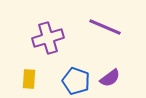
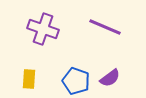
purple cross: moved 5 px left, 9 px up; rotated 36 degrees clockwise
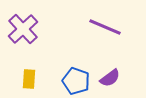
purple cross: moved 20 px left; rotated 28 degrees clockwise
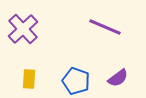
purple semicircle: moved 8 px right
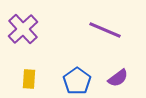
purple line: moved 3 px down
blue pentagon: moved 1 px right; rotated 16 degrees clockwise
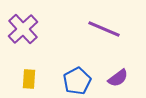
purple line: moved 1 px left, 1 px up
blue pentagon: rotated 8 degrees clockwise
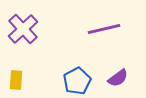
purple line: rotated 36 degrees counterclockwise
yellow rectangle: moved 13 px left, 1 px down
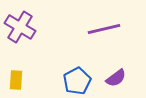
purple cross: moved 3 px left, 2 px up; rotated 16 degrees counterclockwise
purple semicircle: moved 2 px left
